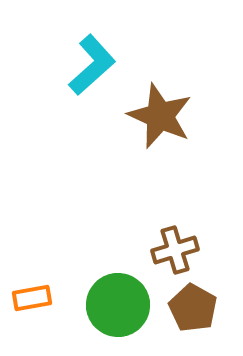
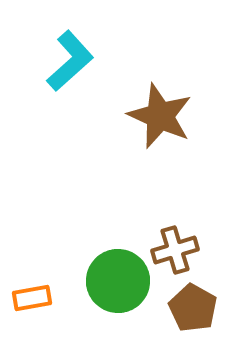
cyan L-shape: moved 22 px left, 4 px up
green circle: moved 24 px up
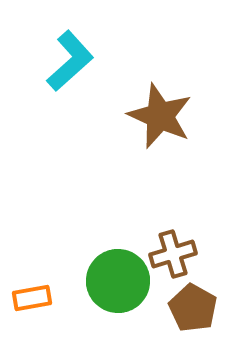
brown cross: moved 2 px left, 4 px down
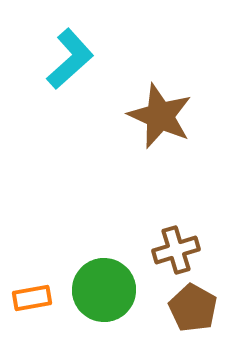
cyan L-shape: moved 2 px up
brown cross: moved 3 px right, 4 px up
green circle: moved 14 px left, 9 px down
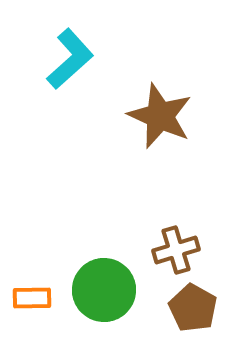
orange rectangle: rotated 9 degrees clockwise
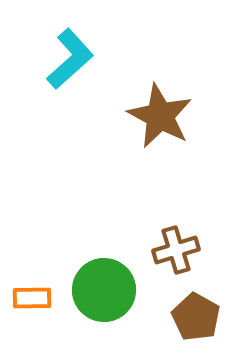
brown star: rotated 4 degrees clockwise
brown pentagon: moved 3 px right, 9 px down
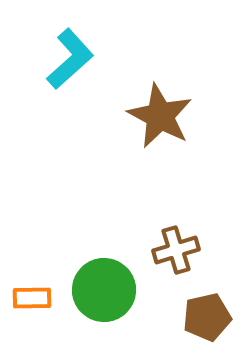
brown pentagon: moved 11 px right; rotated 30 degrees clockwise
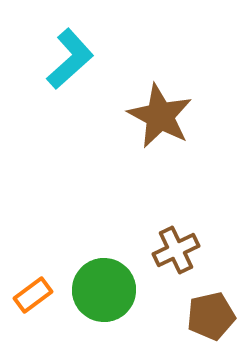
brown cross: rotated 9 degrees counterclockwise
orange rectangle: moved 1 px right, 3 px up; rotated 36 degrees counterclockwise
brown pentagon: moved 4 px right, 1 px up
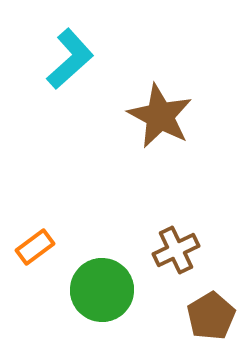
green circle: moved 2 px left
orange rectangle: moved 2 px right, 48 px up
brown pentagon: rotated 18 degrees counterclockwise
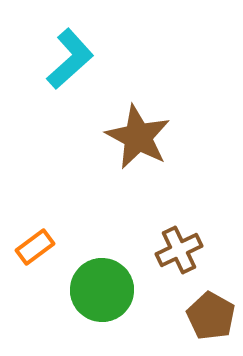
brown star: moved 22 px left, 21 px down
brown cross: moved 3 px right
brown pentagon: rotated 12 degrees counterclockwise
